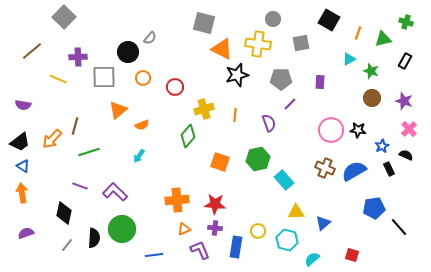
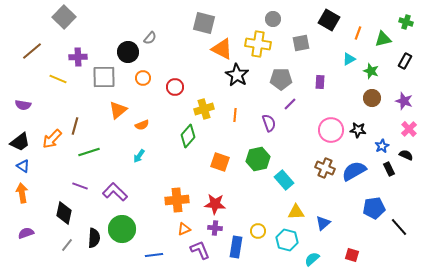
black star at (237, 75): rotated 25 degrees counterclockwise
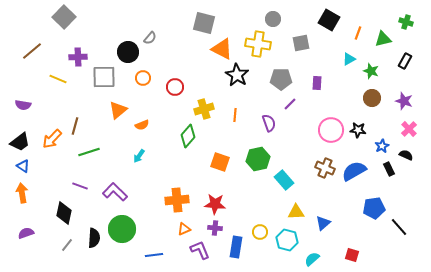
purple rectangle at (320, 82): moved 3 px left, 1 px down
yellow circle at (258, 231): moved 2 px right, 1 px down
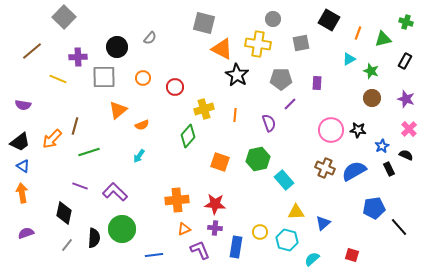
black circle at (128, 52): moved 11 px left, 5 px up
purple star at (404, 101): moved 2 px right, 2 px up
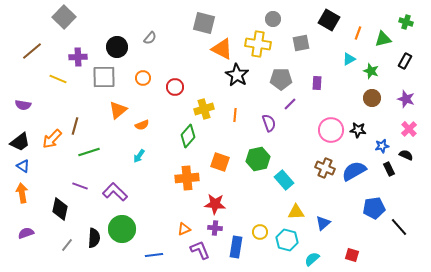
blue star at (382, 146): rotated 16 degrees clockwise
orange cross at (177, 200): moved 10 px right, 22 px up
black diamond at (64, 213): moved 4 px left, 4 px up
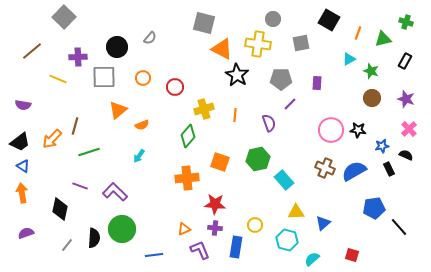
yellow circle at (260, 232): moved 5 px left, 7 px up
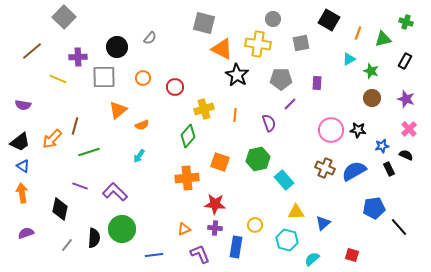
purple L-shape at (200, 250): moved 4 px down
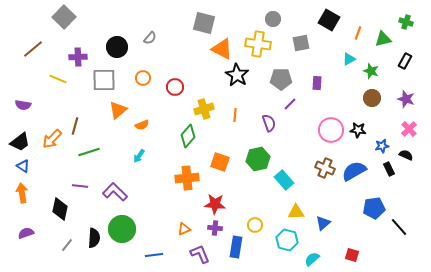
brown line at (32, 51): moved 1 px right, 2 px up
gray square at (104, 77): moved 3 px down
purple line at (80, 186): rotated 14 degrees counterclockwise
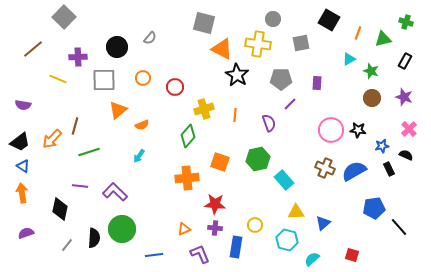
purple star at (406, 99): moved 2 px left, 2 px up
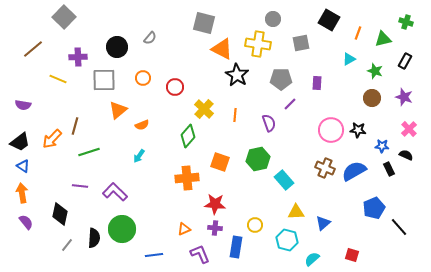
green star at (371, 71): moved 4 px right
yellow cross at (204, 109): rotated 30 degrees counterclockwise
blue star at (382, 146): rotated 16 degrees clockwise
blue pentagon at (374, 208): rotated 15 degrees counterclockwise
black diamond at (60, 209): moved 5 px down
purple semicircle at (26, 233): moved 11 px up; rotated 70 degrees clockwise
